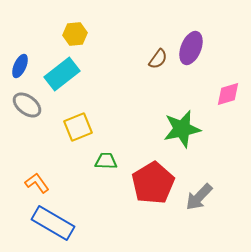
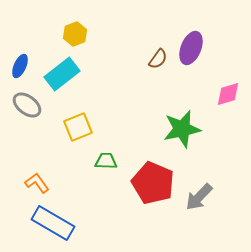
yellow hexagon: rotated 15 degrees counterclockwise
red pentagon: rotated 18 degrees counterclockwise
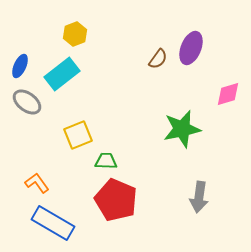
gray ellipse: moved 3 px up
yellow square: moved 8 px down
red pentagon: moved 37 px left, 17 px down
gray arrow: rotated 36 degrees counterclockwise
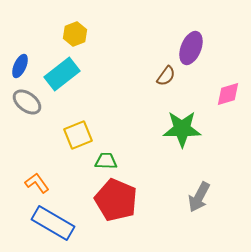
brown semicircle: moved 8 px right, 17 px down
green star: rotated 12 degrees clockwise
gray arrow: rotated 20 degrees clockwise
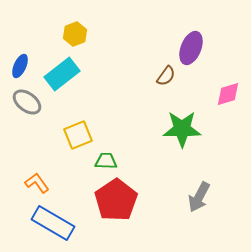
red pentagon: rotated 15 degrees clockwise
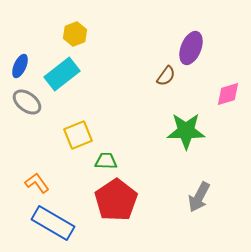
green star: moved 4 px right, 2 px down
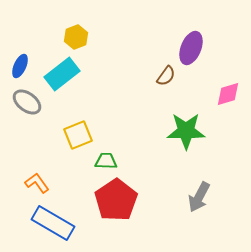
yellow hexagon: moved 1 px right, 3 px down
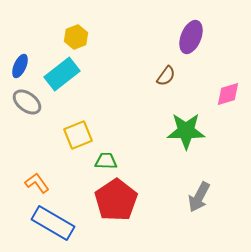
purple ellipse: moved 11 px up
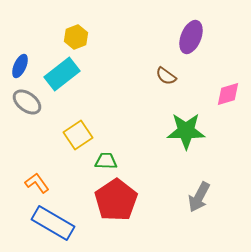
brown semicircle: rotated 90 degrees clockwise
yellow square: rotated 12 degrees counterclockwise
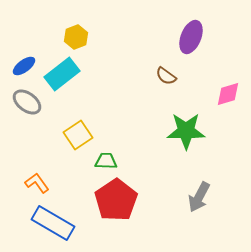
blue ellipse: moved 4 px right; rotated 30 degrees clockwise
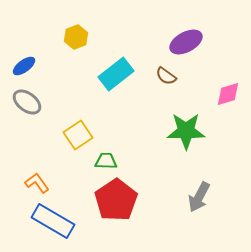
purple ellipse: moved 5 px left, 5 px down; rotated 40 degrees clockwise
cyan rectangle: moved 54 px right
blue rectangle: moved 2 px up
